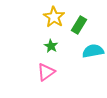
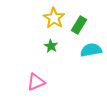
yellow star: moved 1 px down
cyan semicircle: moved 2 px left, 1 px up
pink triangle: moved 10 px left, 10 px down; rotated 12 degrees clockwise
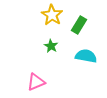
yellow star: moved 2 px left, 3 px up
cyan semicircle: moved 5 px left, 6 px down; rotated 20 degrees clockwise
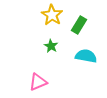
pink triangle: moved 2 px right
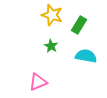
yellow star: rotated 15 degrees counterclockwise
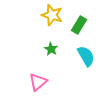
green star: moved 3 px down
cyan semicircle: rotated 50 degrees clockwise
pink triangle: rotated 18 degrees counterclockwise
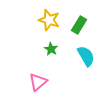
yellow star: moved 3 px left, 5 px down
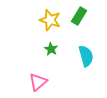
yellow star: moved 1 px right
green rectangle: moved 9 px up
cyan semicircle: rotated 15 degrees clockwise
